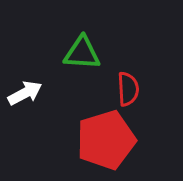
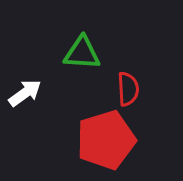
white arrow: rotated 8 degrees counterclockwise
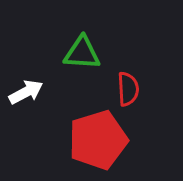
white arrow: moved 1 px right, 1 px up; rotated 8 degrees clockwise
red pentagon: moved 8 px left
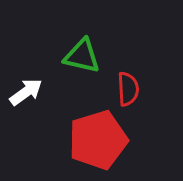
green triangle: moved 3 px down; rotated 9 degrees clockwise
white arrow: rotated 8 degrees counterclockwise
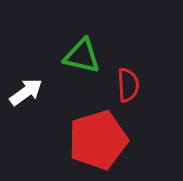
red semicircle: moved 4 px up
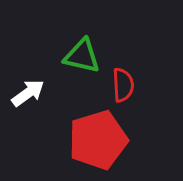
red semicircle: moved 5 px left
white arrow: moved 2 px right, 1 px down
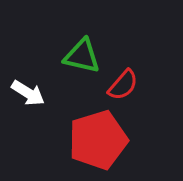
red semicircle: rotated 44 degrees clockwise
white arrow: rotated 68 degrees clockwise
